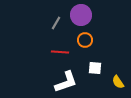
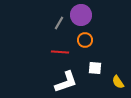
gray line: moved 3 px right
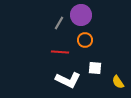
white L-shape: moved 2 px right, 2 px up; rotated 45 degrees clockwise
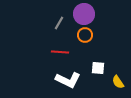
purple circle: moved 3 px right, 1 px up
orange circle: moved 5 px up
white square: moved 3 px right
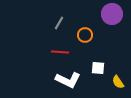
purple circle: moved 28 px right
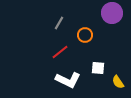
purple circle: moved 1 px up
red line: rotated 42 degrees counterclockwise
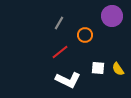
purple circle: moved 3 px down
yellow semicircle: moved 13 px up
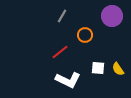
gray line: moved 3 px right, 7 px up
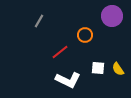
gray line: moved 23 px left, 5 px down
